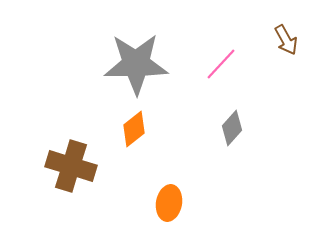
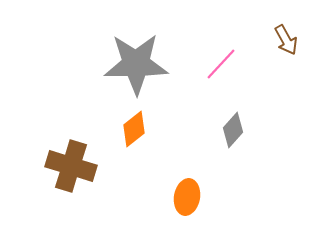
gray diamond: moved 1 px right, 2 px down
orange ellipse: moved 18 px right, 6 px up
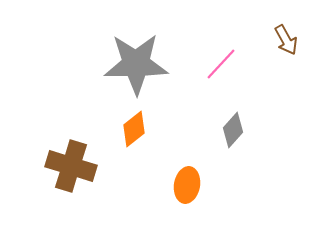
orange ellipse: moved 12 px up
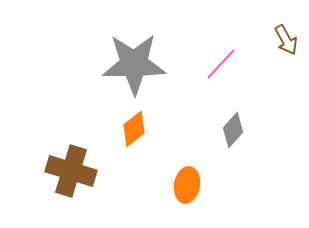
gray star: moved 2 px left
brown cross: moved 5 px down
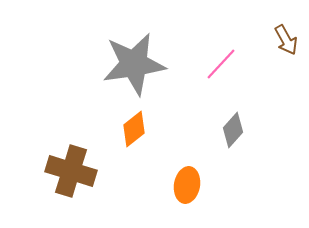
gray star: rotated 8 degrees counterclockwise
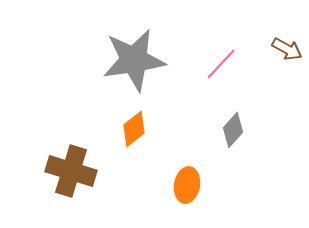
brown arrow: moved 1 px right, 9 px down; rotated 32 degrees counterclockwise
gray star: moved 4 px up
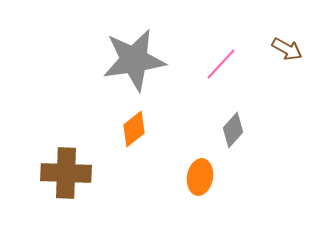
brown cross: moved 5 px left, 2 px down; rotated 15 degrees counterclockwise
orange ellipse: moved 13 px right, 8 px up
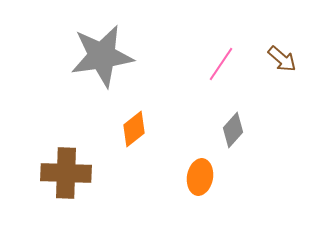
brown arrow: moved 5 px left, 10 px down; rotated 12 degrees clockwise
gray star: moved 32 px left, 4 px up
pink line: rotated 9 degrees counterclockwise
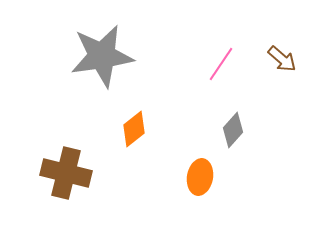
brown cross: rotated 12 degrees clockwise
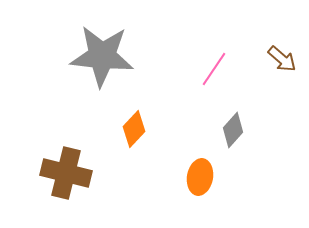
gray star: rotated 14 degrees clockwise
pink line: moved 7 px left, 5 px down
orange diamond: rotated 9 degrees counterclockwise
